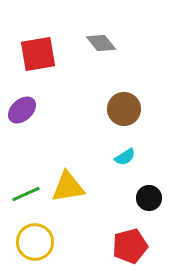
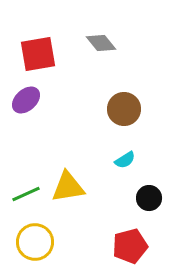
purple ellipse: moved 4 px right, 10 px up
cyan semicircle: moved 3 px down
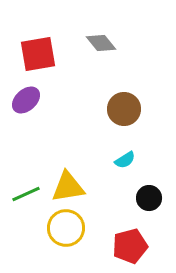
yellow circle: moved 31 px right, 14 px up
